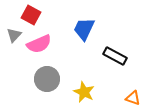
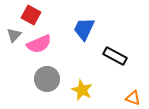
yellow star: moved 2 px left, 2 px up
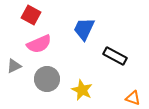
gray triangle: moved 31 px down; rotated 21 degrees clockwise
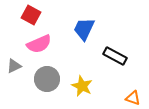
yellow star: moved 4 px up
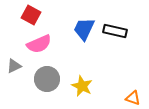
black rectangle: moved 25 px up; rotated 15 degrees counterclockwise
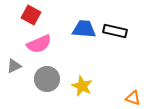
blue trapezoid: rotated 70 degrees clockwise
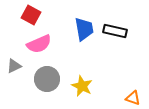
blue trapezoid: rotated 75 degrees clockwise
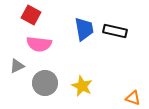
pink semicircle: rotated 30 degrees clockwise
gray triangle: moved 3 px right
gray circle: moved 2 px left, 4 px down
